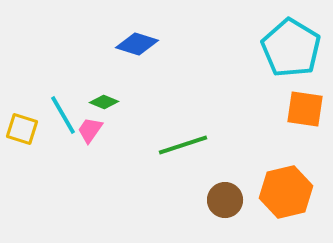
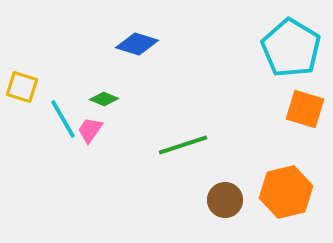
green diamond: moved 3 px up
orange square: rotated 9 degrees clockwise
cyan line: moved 4 px down
yellow square: moved 42 px up
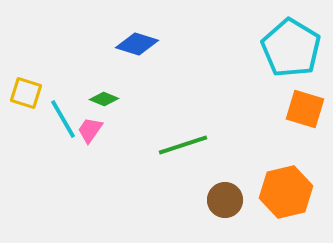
yellow square: moved 4 px right, 6 px down
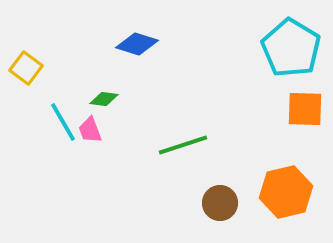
yellow square: moved 25 px up; rotated 20 degrees clockwise
green diamond: rotated 16 degrees counterclockwise
orange square: rotated 15 degrees counterclockwise
cyan line: moved 3 px down
pink trapezoid: rotated 56 degrees counterclockwise
brown circle: moved 5 px left, 3 px down
